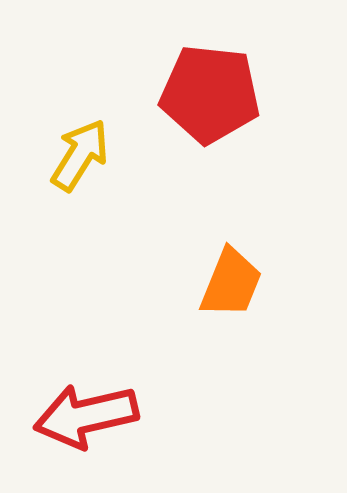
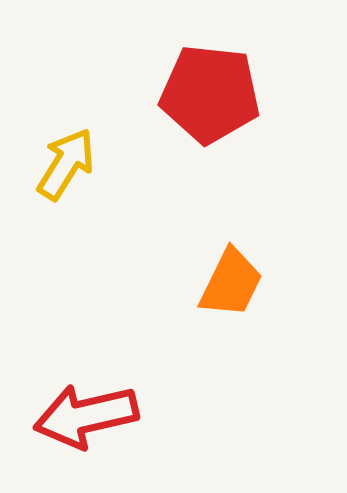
yellow arrow: moved 14 px left, 9 px down
orange trapezoid: rotated 4 degrees clockwise
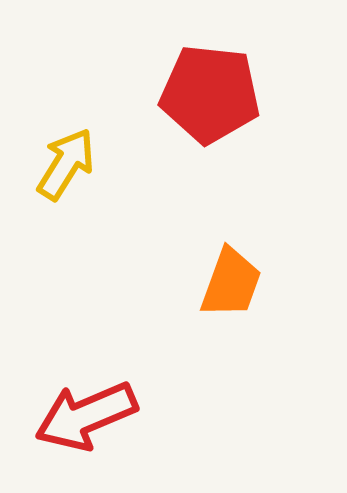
orange trapezoid: rotated 6 degrees counterclockwise
red arrow: rotated 10 degrees counterclockwise
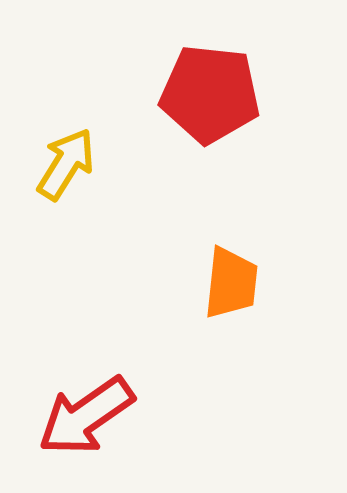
orange trapezoid: rotated 14 degrees counterclockwise
red arrow: rotated 12 degrees counterclockwise
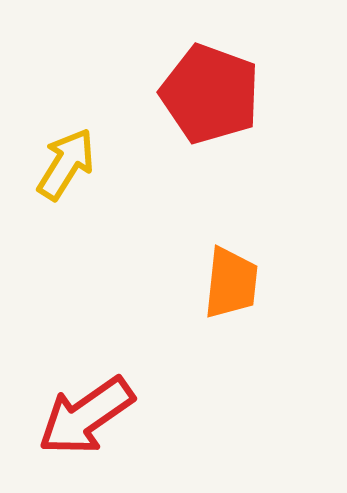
red pentagon: rotated 14 degrees clockwise
